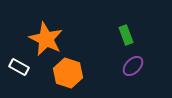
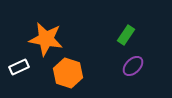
green rectangle: rotated 54 degrees clockwise
orange star: rotated 16 degrees counterclockwise
white rectangle: rotated 54 degrees counterclockwise
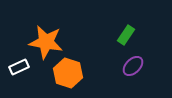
orange star: moved 3 px down
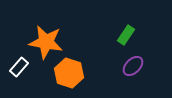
white rectangle: rotated 24 degrees counterclockwise
orange hexagon: moved 1 px right
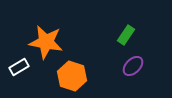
white rectangle: rotated 18 degrees clockwise
orange hexagon: moved 3 px right, 3 px down
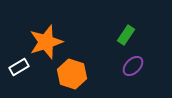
orange star: rotated 28 degrees counterclockwise
orange hexagon: moved 2 px up
